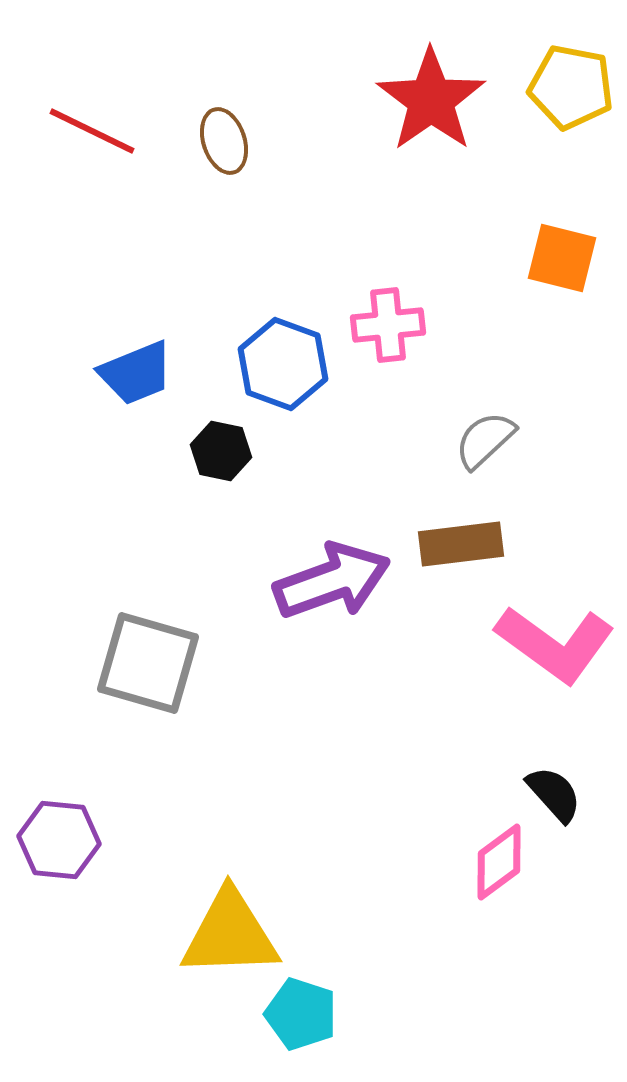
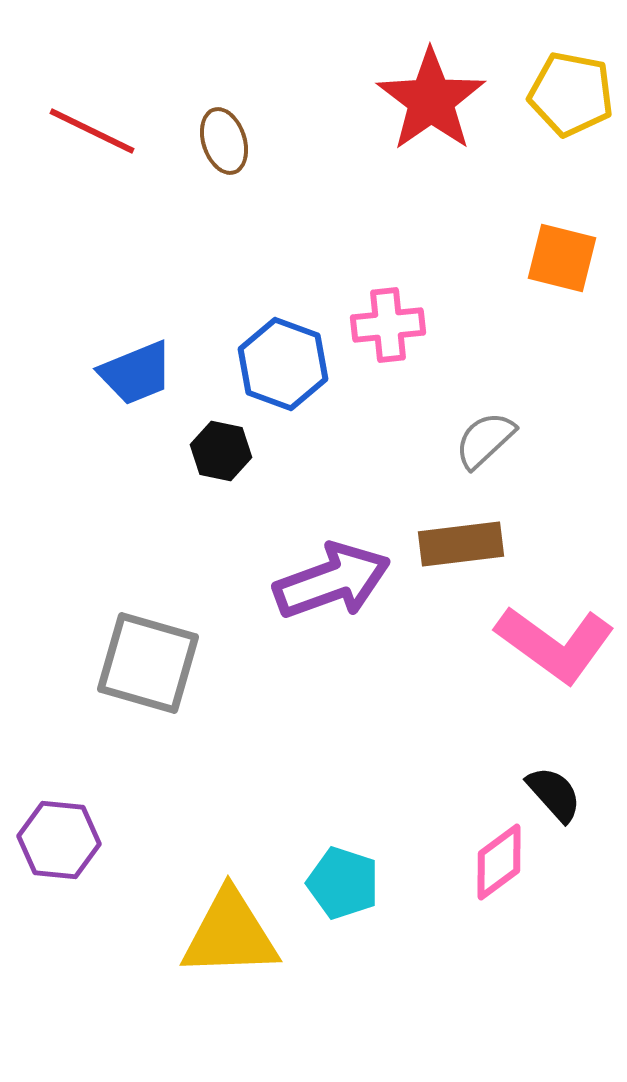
yellow pentagon: moved 7 px down
cyan pentagon: moved 42 px right, 131 px up
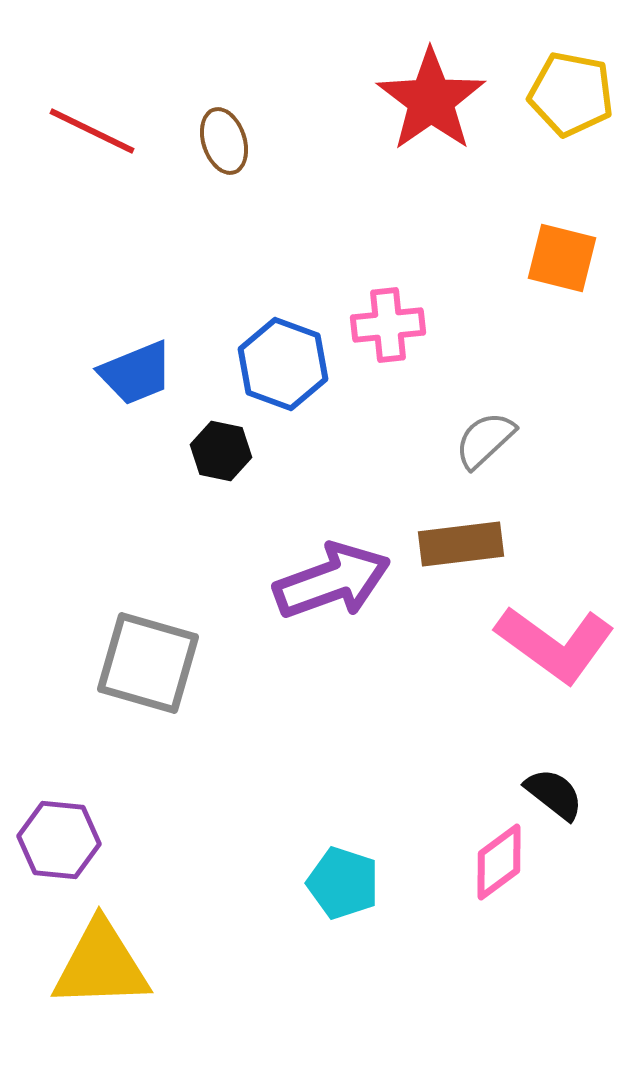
black semicircle: rotated 10 degrees counterclockwise
yellow triangle: moved 129 px left, 31 px down
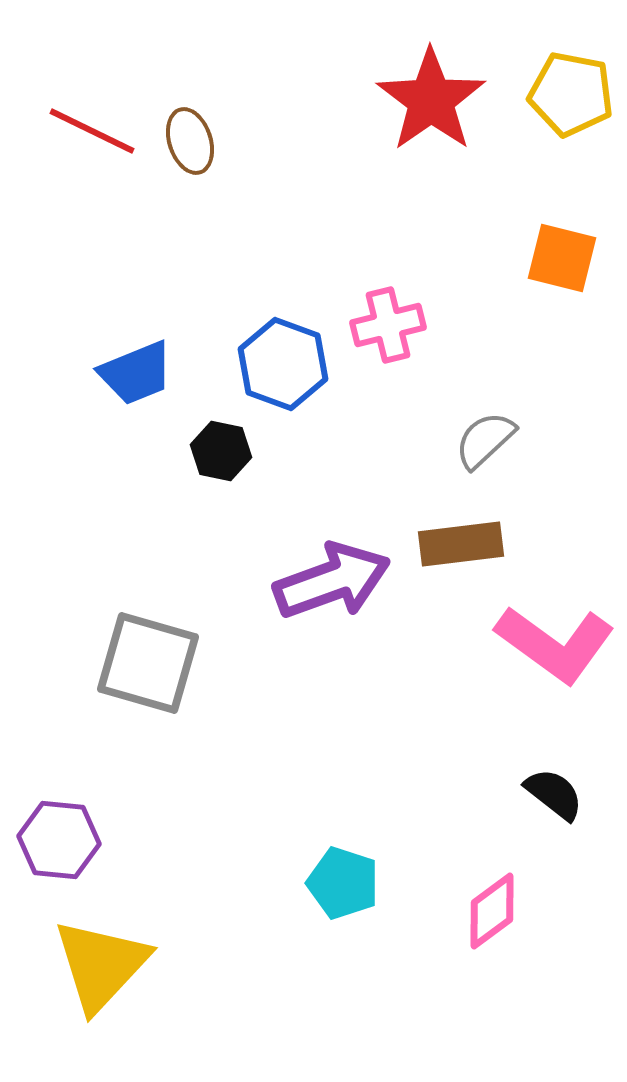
brown ellipse: moved 34 px left
pink cross: rotated 8 degrees counterclockwise
pink diamond: moved 7 px left, 49 px down
yellow triangle: rotated 45 degrees counterclockwise
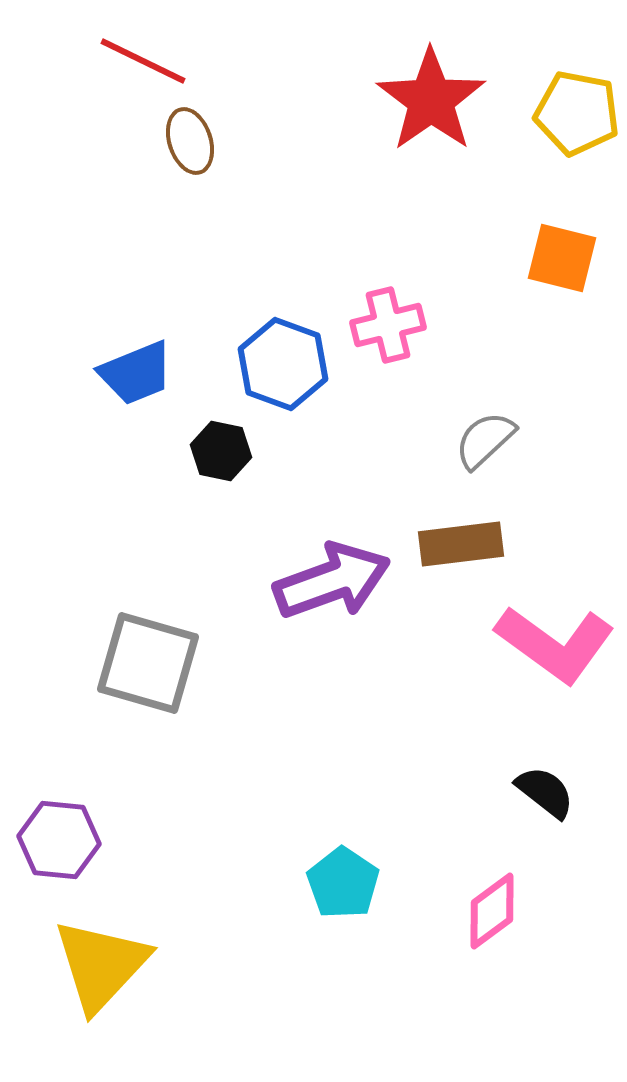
yellow pentagon: moved 6 px right, 19 px down
red line: moved 51 px right, 70 px up
black semicircle: moved 9 px left, 2 px up
cyan pentagon: rotated 16 degrees clockwise
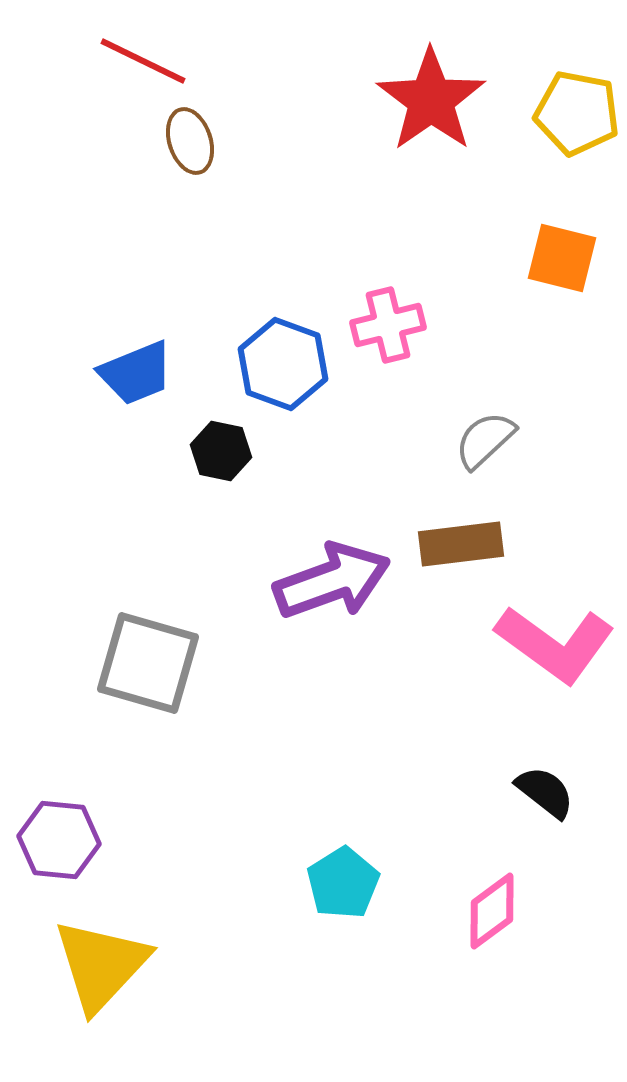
cyan pentagon: rotated 6 degrees clockwise
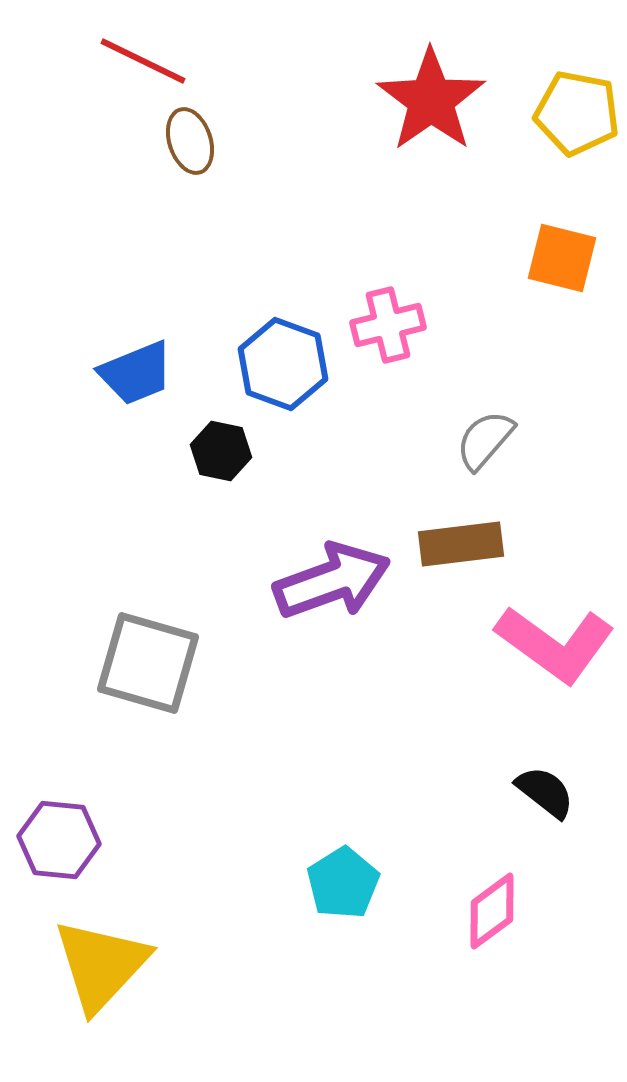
gray semicircle: rotated 6 degrees counterclockwise
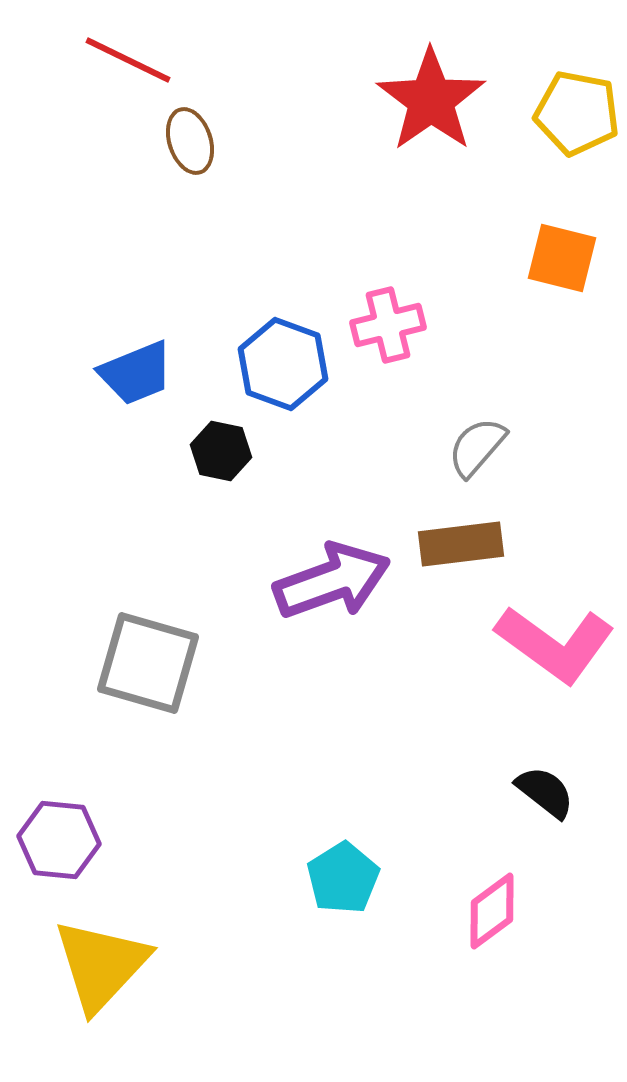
red line: moved 15 px left, 1 px up
gray semicircle: moved 8 px left, 7 px down
cyan pentagon: moved 5 px up
